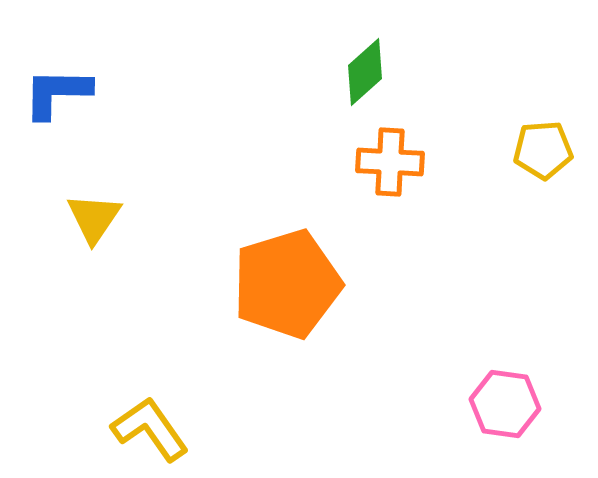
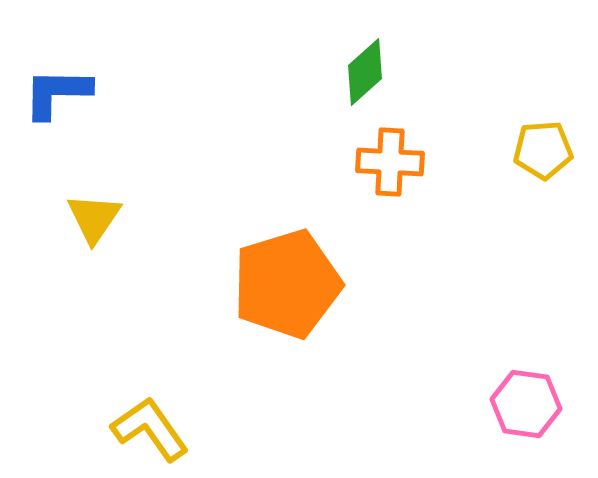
pink hexagon: moved 21 px right
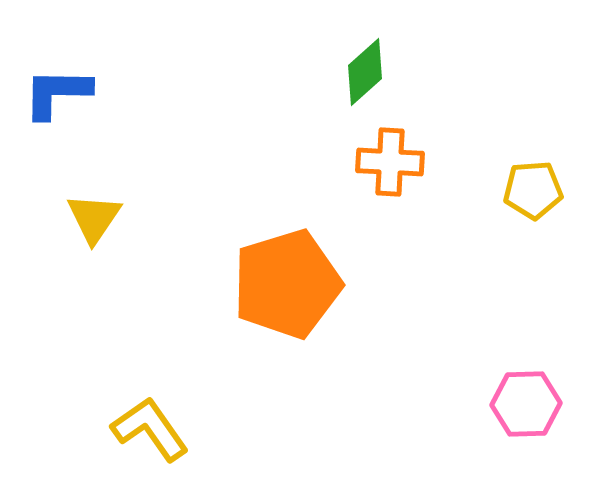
yellow pentagon: moved 10 px left, 40 px down
pink hexagon: rotated 10 degrees counterclockwise
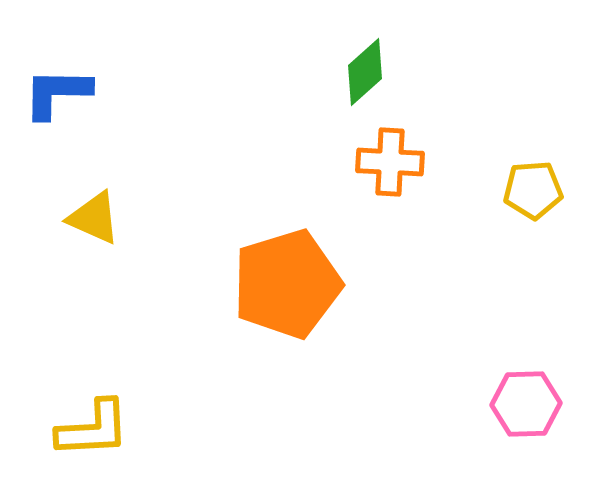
yellow triangle: rotated 40 degrees counterclockwise
yellow L-shape: moved 57 px left; rotated 122 degrees clockwise
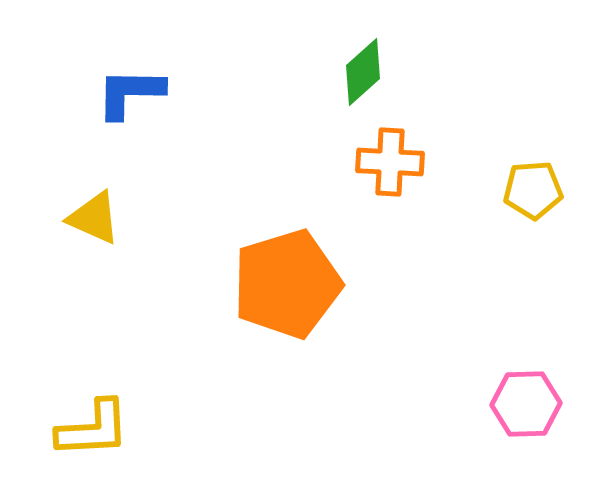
green diamond: moved 2 px left
blue L-shape: moved 73 px right
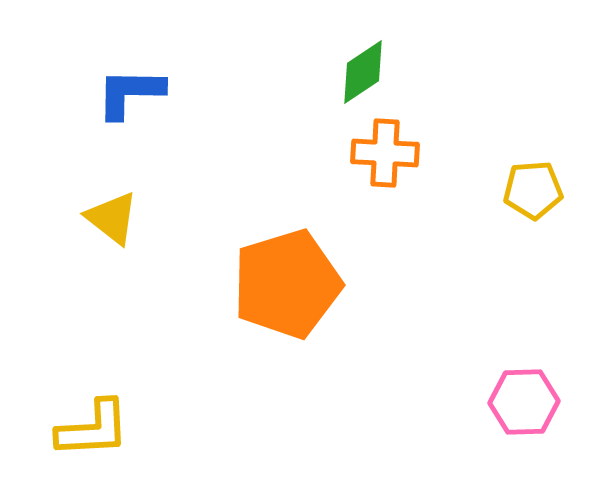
green diamond: rotated 8 degrees clockwise
orange cross: moved 5 px left, 9 px up
yellow triangle: moved 18 px right; rotated 14 degrees clockwise
pink hexagon: moved 2 px left, 2 px up
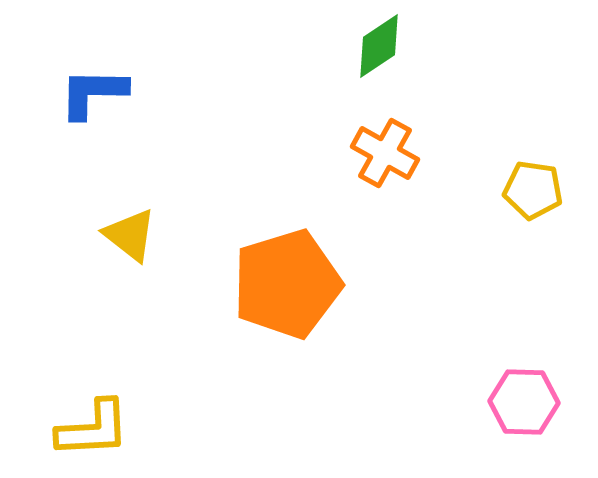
green diamond: moved 16 px right, 26 px up
blue L-shape: moved 37 px left
orange cross: rotated 26 degrees clockwise
yellow pentagon: rotated 12 degrees clockwise
yellow triangle: moved 18 px right, 17 px down
pink hexagon: rotated 4 degrees clockwise
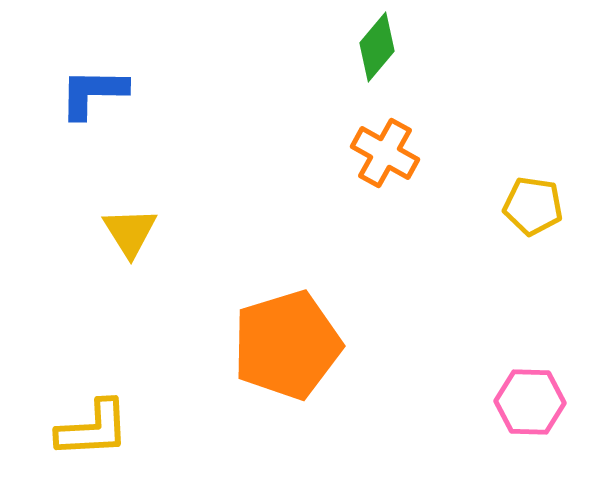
green diamond: moved 2 px left, 1 px down; rotated 16 degrees counterclockwise
yellow pentagon: moved 16 px down
yellow triangle: moved 3 px up; rotated 20 degrees clockwise
orange pentagon: moved 61 px down
pink hexagon: moved 6 px right
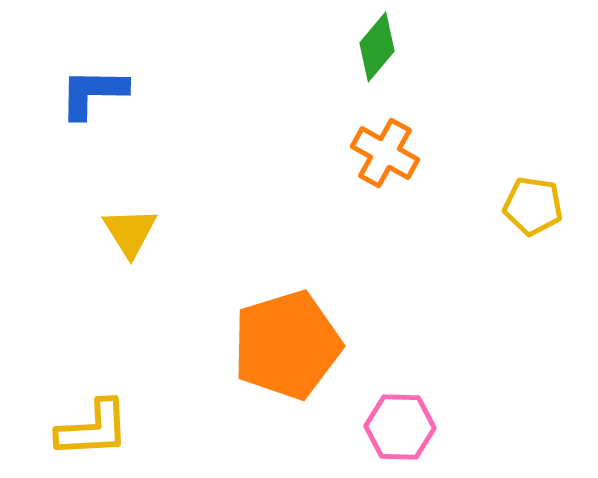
pink hexagon: moved 130 px left, 25 px down
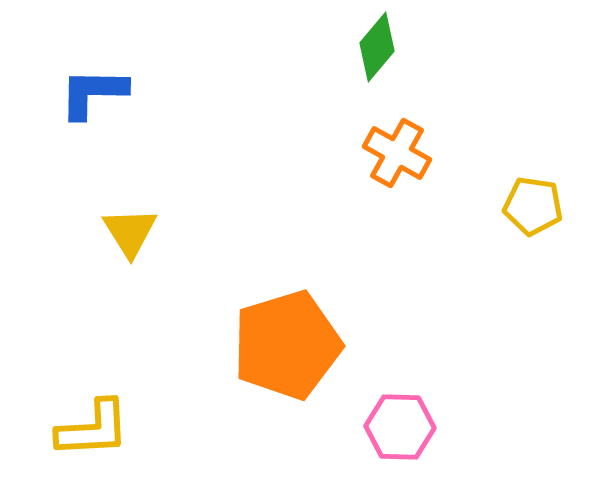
orange cross: moved 12 px right
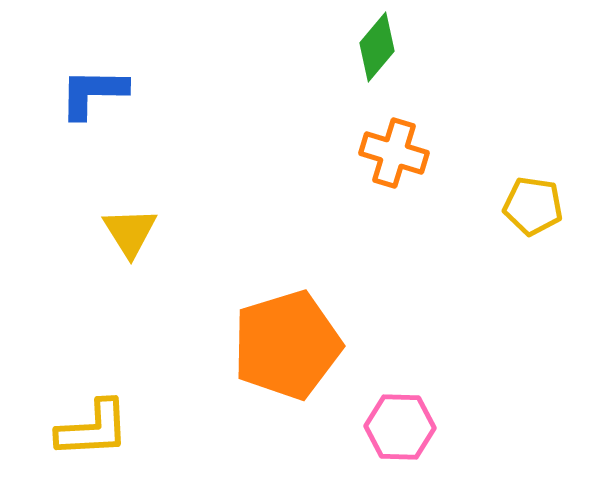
orange cross: moved 3 px left; rotated 12 degrees counterclockwise
